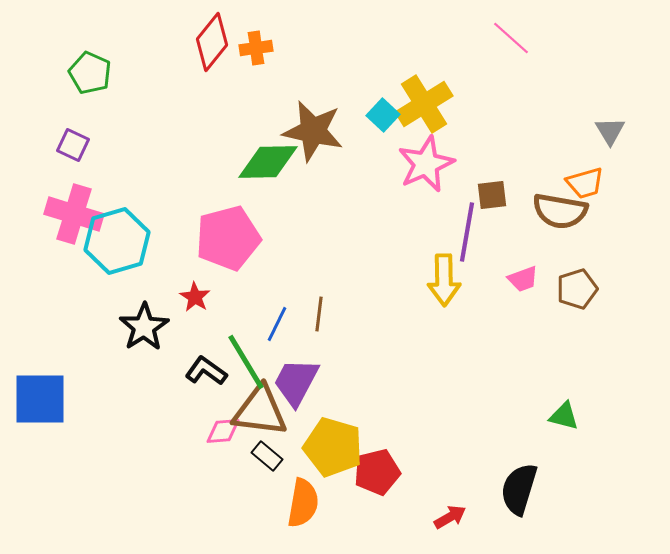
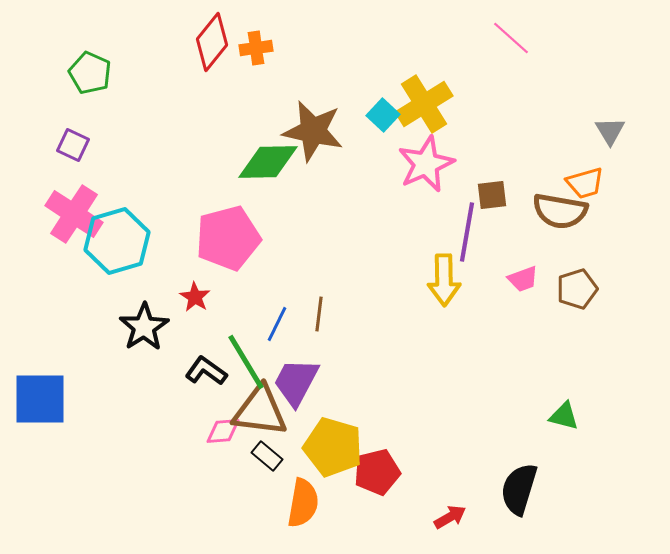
pink cross: rotated 16 degrees clockwise
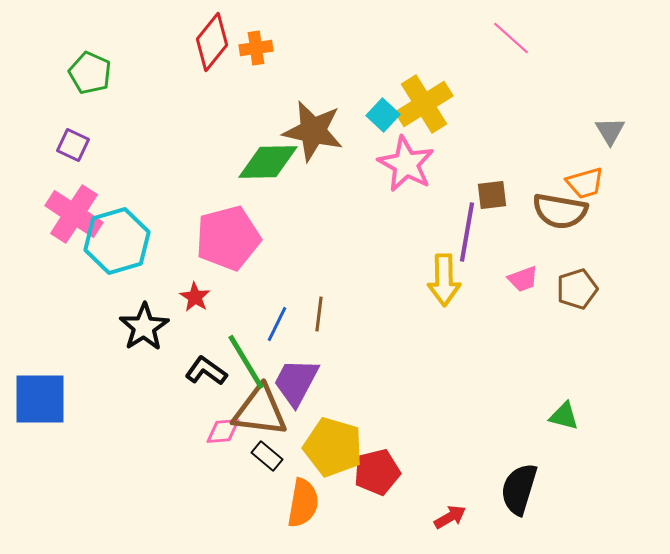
pink star: moved 20 px left; rotated 20 degrees counterclockwise
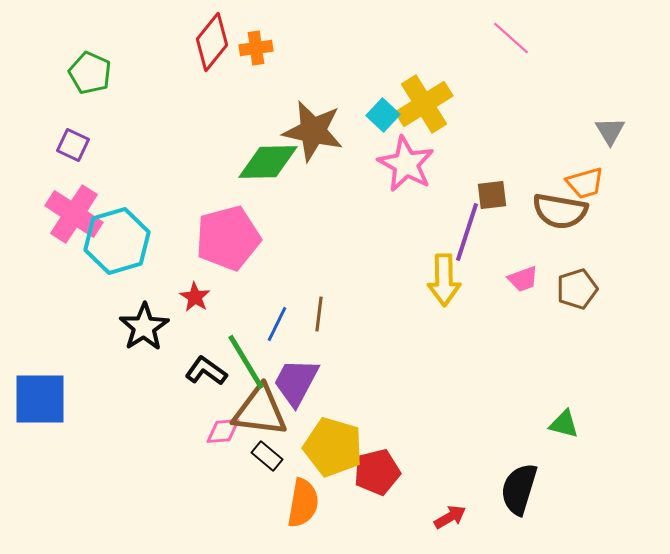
purple line: rotated 8 degrees clockwise
green triangle: moved 8 px down
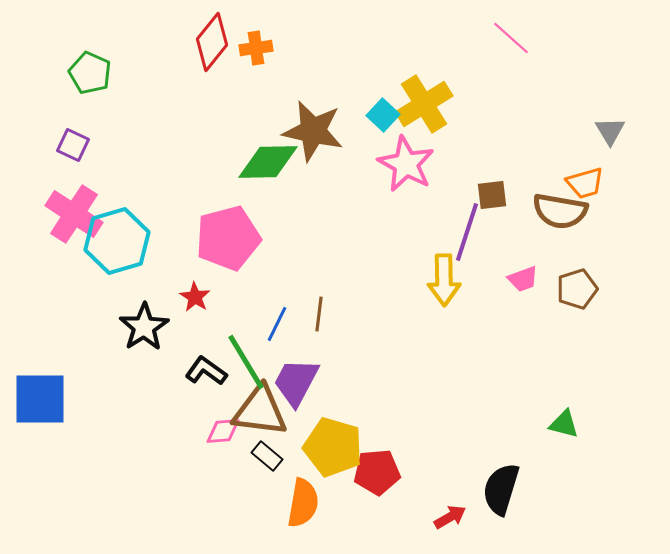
red pentagon: rotated 9 degrees clockwise
black semicircle: moved 18 px left
